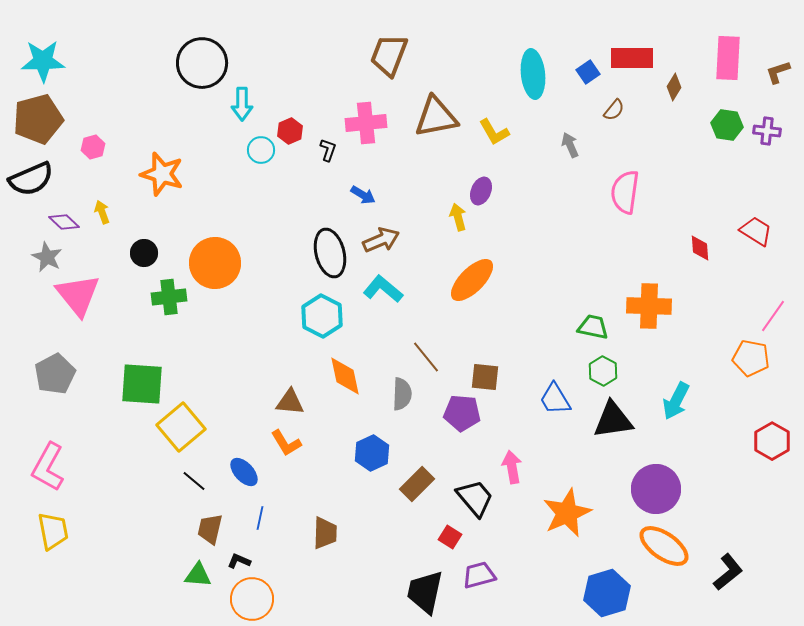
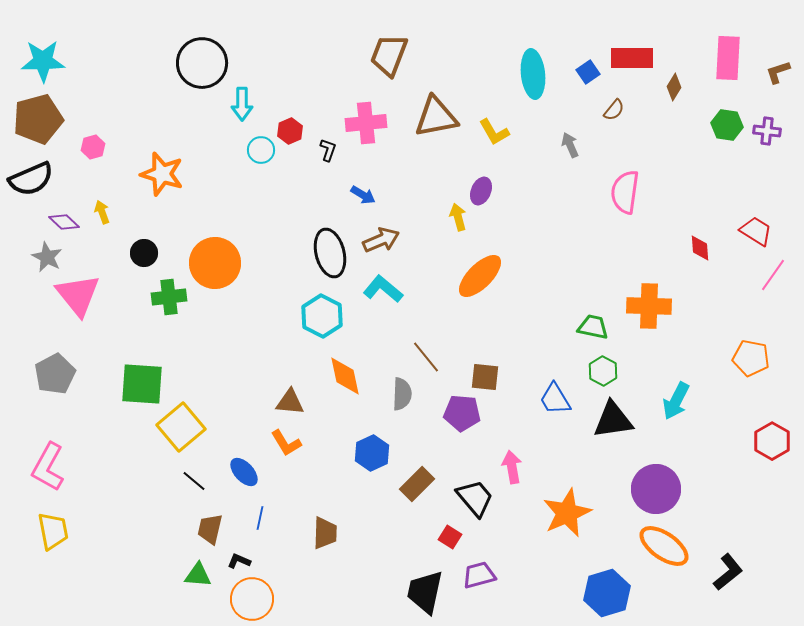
orange ellipse at (472, 280): moved 8 px right, 4 px up
pink line at (773, 316): moved 41 px up
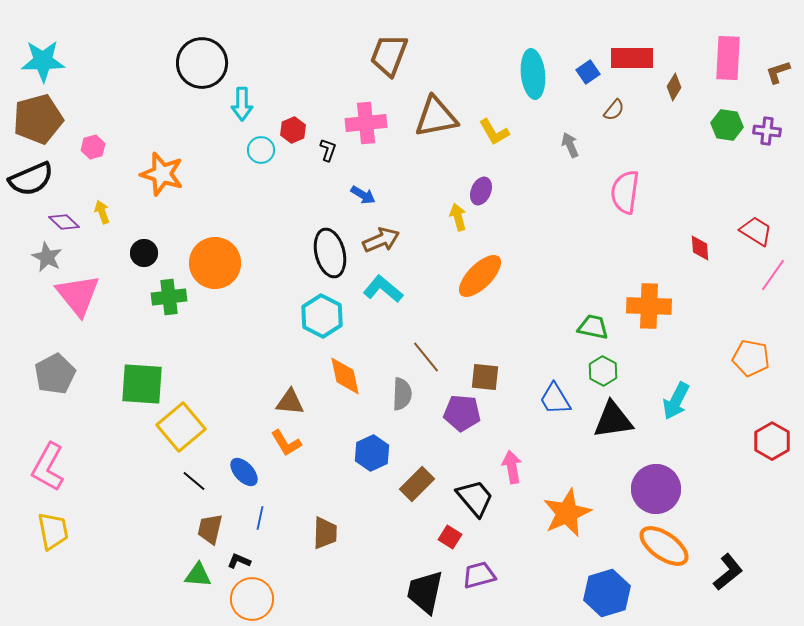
red hexagon at (290, 131): moved 3 px right, 1 px up
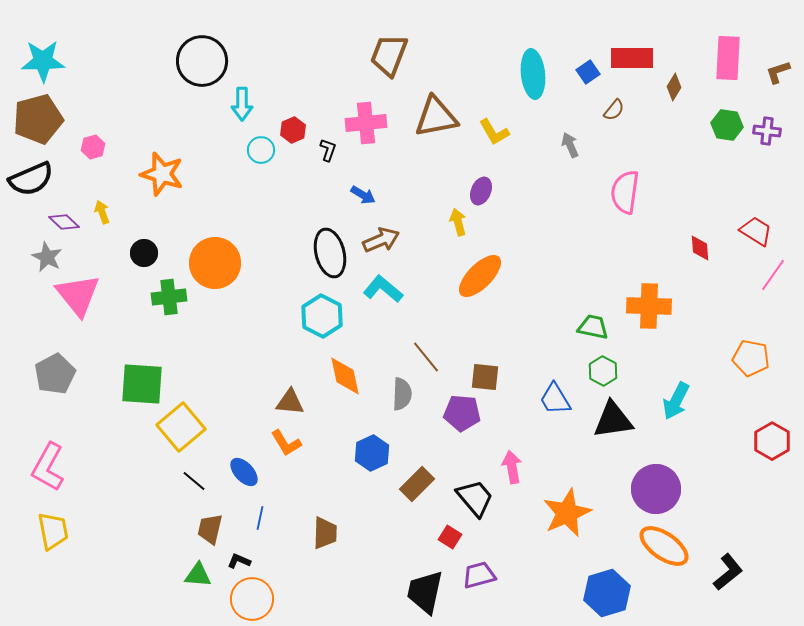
black circle at (202, 63): moved 2 px up
yellow arrow at (458, 217): moved 5 px down
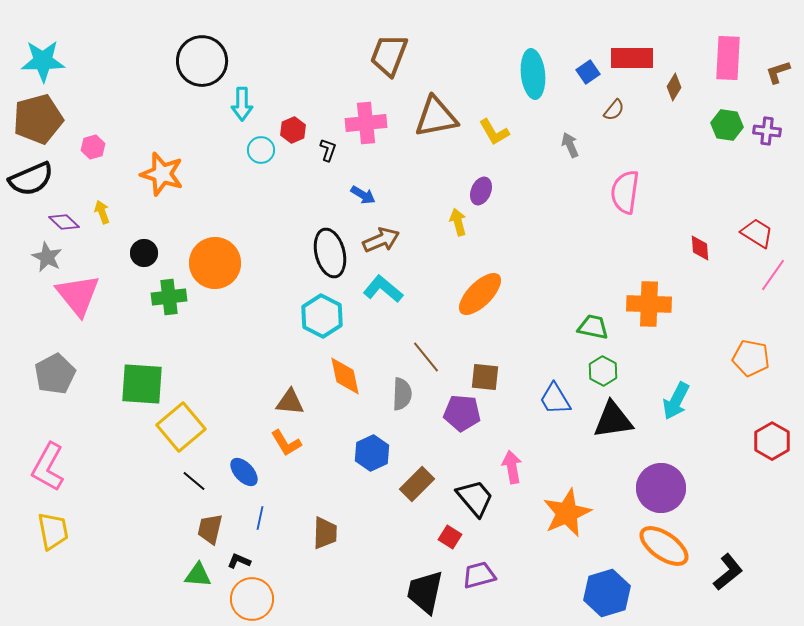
red trapezoid at (756, 231): moved 1 px right, 2 px down
orange ellipse at (480, 276): moved 18 px down
orange cross at (649, 306): moved 2 px up
purple circle at (656, 489): moved 5 px right, 1 px up
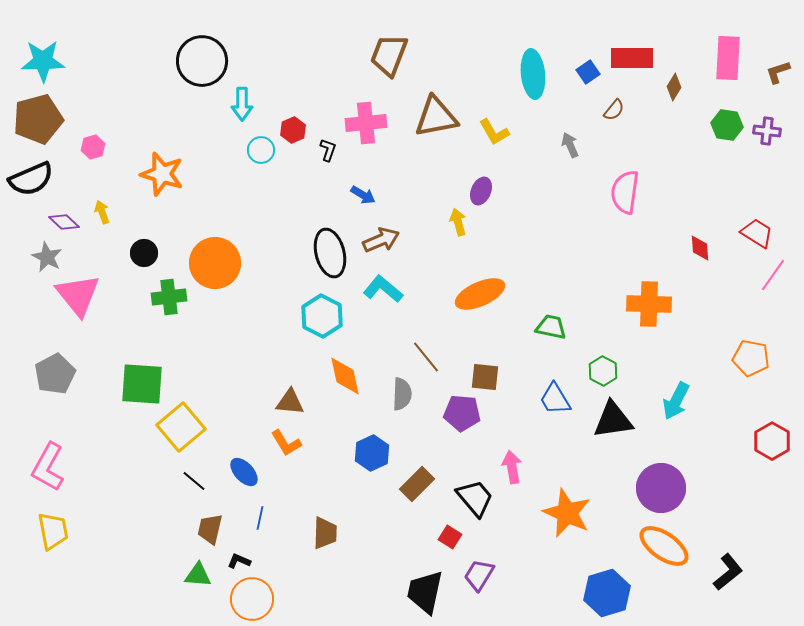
orange ellipse at (480, 294): rotated 21 degrees clockwise
green trapezoid at (593, 327): moved 42 px left
orange star at (567, 513): rotated 24 degrees counterclockwise
purple trapezoid at (479, 575): rotated 44 degrees counterclockwise
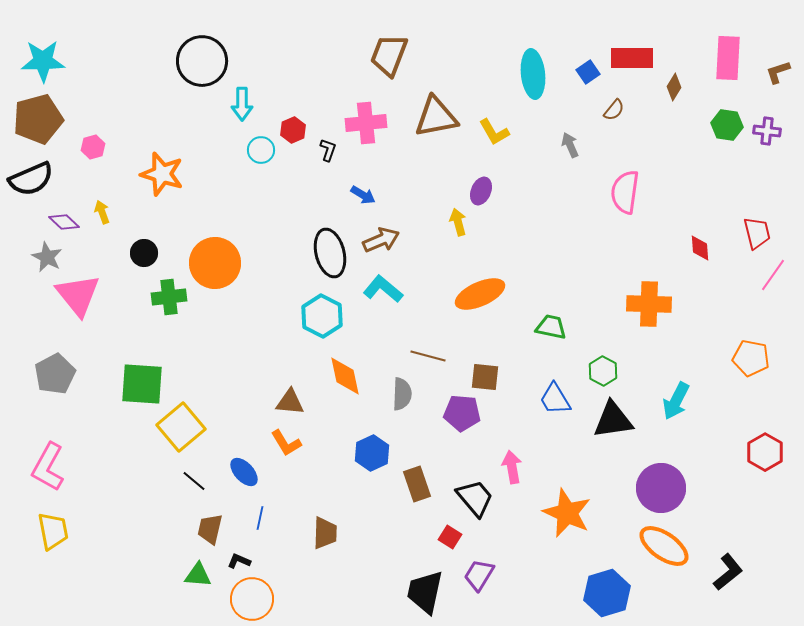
red trapezoid at (757, 233): rotated 44 degrees clockwise
brown line at (426, 357): moved 2 px right, 1 px up; rotated 36 degrees counterclockwise
red hexagon at (772, 441): moved 7 px left, 11 px down
brown rectangle at (417, 484): rotated 64 degrees counterclockwise
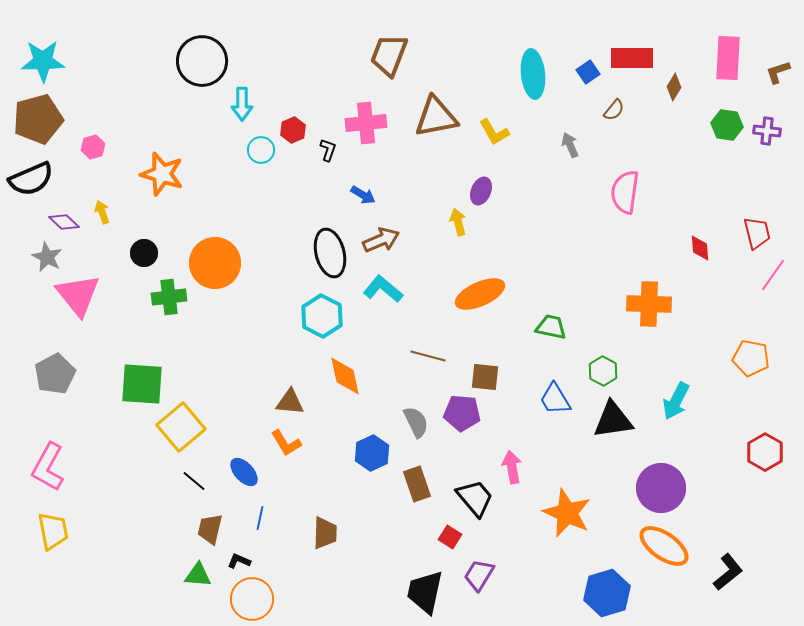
gray semicircle at (402, 394): moved 14 px right, 28 px down; rotated 28 degrees counterclockwise
